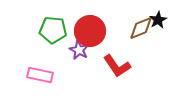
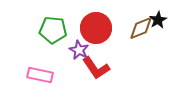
red circle: moved 6 px right, 3 px up
red L-shape: moved 21 px left, 2 px down
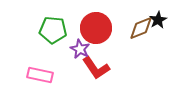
purple star: moved 1 px right, 1 px up
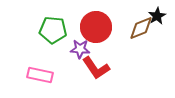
black star: moved 1 px left, 4 px up
red circle: moved 1 px up
purple star: rotated 24 degrees counterclockwise
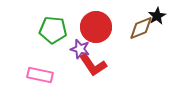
purple star: rotated 12 degrees clockwise
red L-shape: moved 3 px left, 3 px up
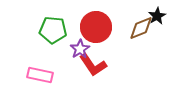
purple star: rotated 24 degrees clockwise
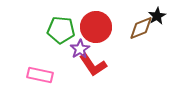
green pentagon: moved 8 px right
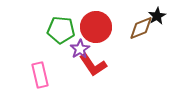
pink rectangle: rotated 65 degrees clockwise
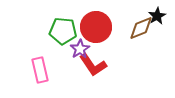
green pentagon: moved 2 px right, 1 px down
pink rectangle: moved 5 px up
